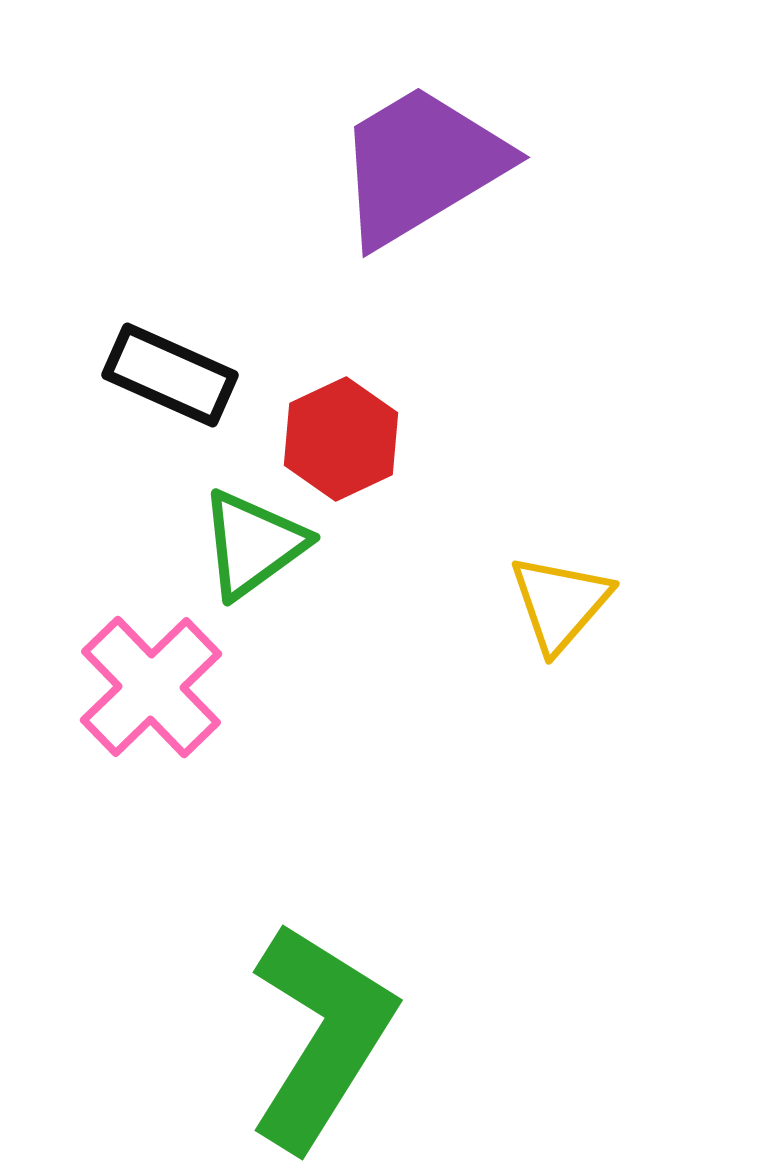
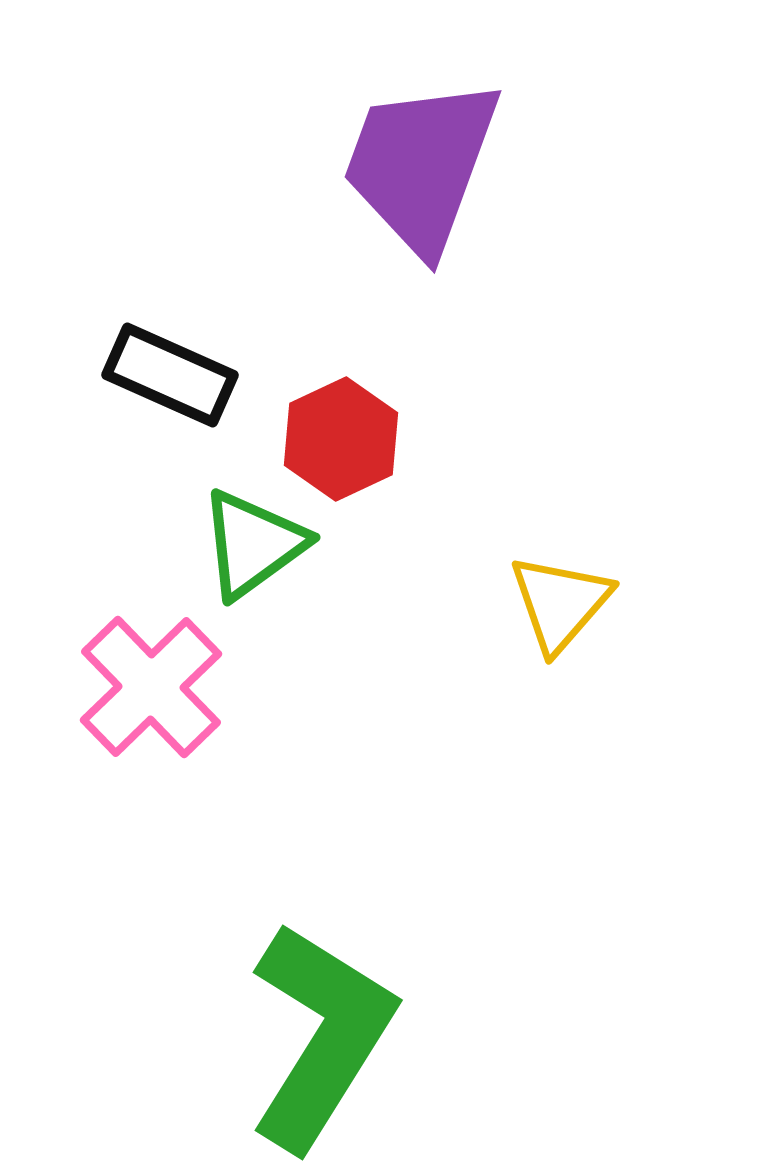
purple trapezoid: rotated 39 degrees counterclockwise
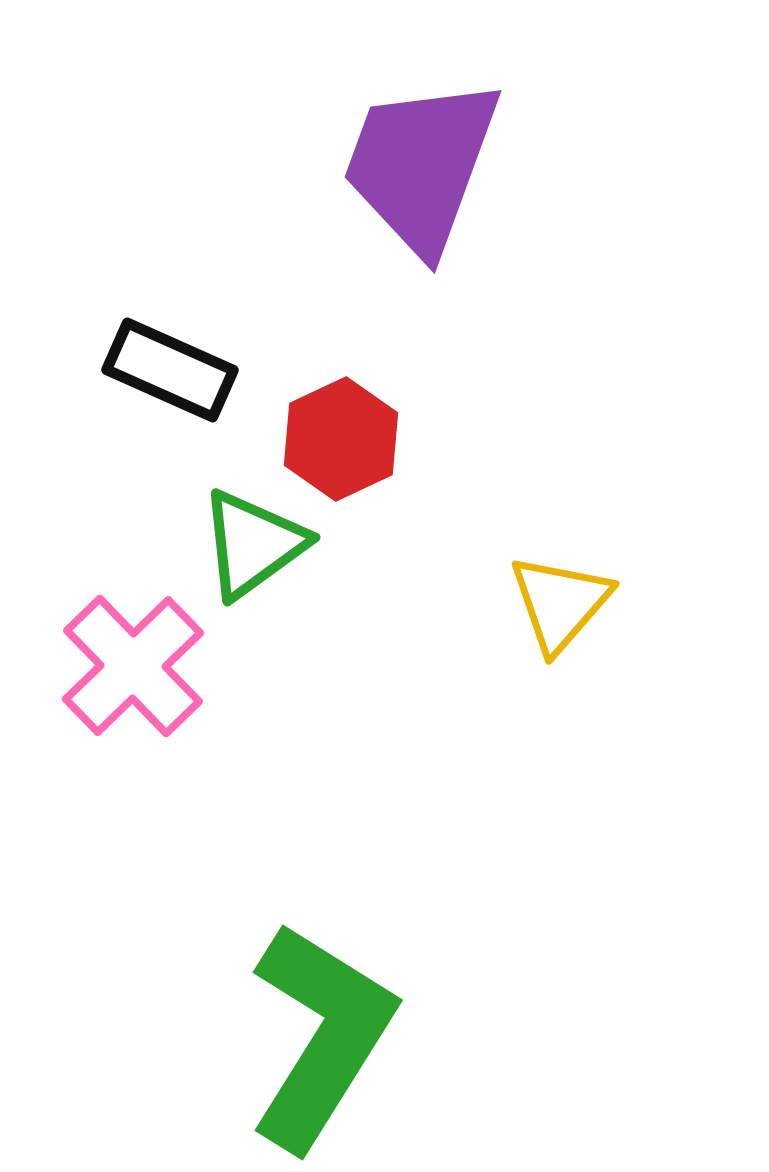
black rectangle: moved 5 px up
pink cross: moved 18 px left, 21 px up
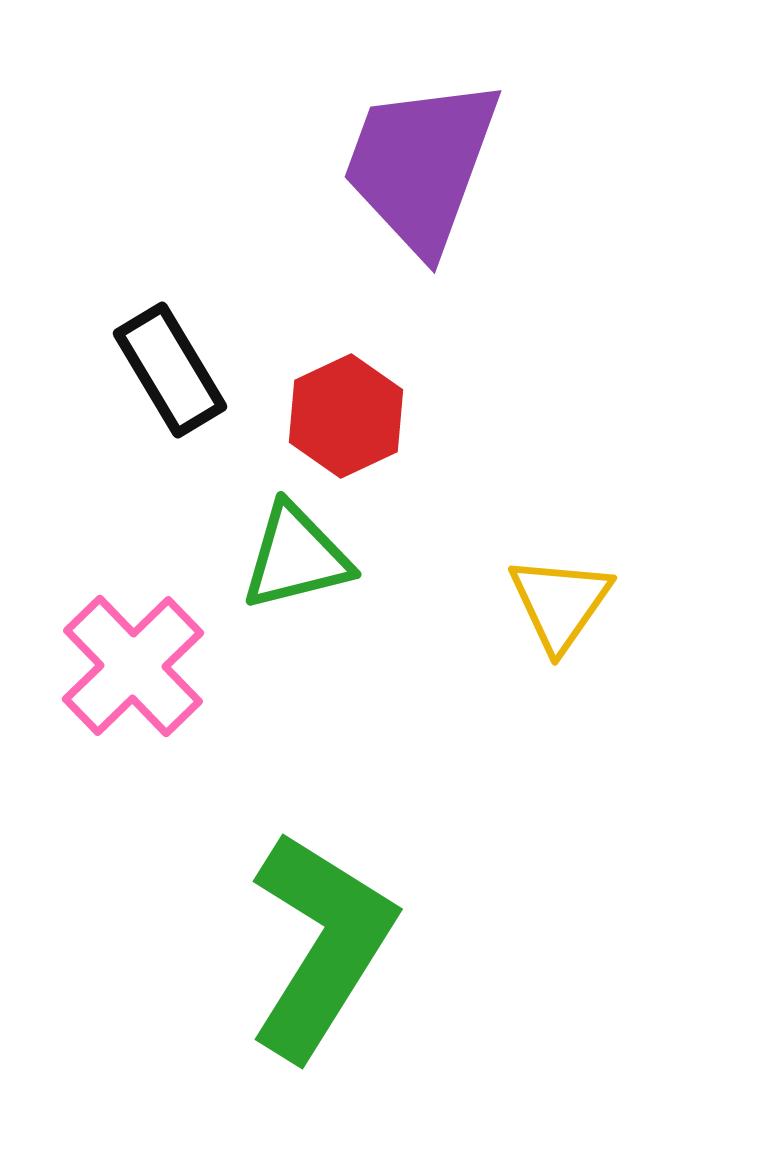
black rectangle: rotated 35 degrees clockwise
red hexagon: moved 5 px right, 23 px up
green triangle: moved 43 px right, 13 px down; rotated 22 degrees clockwise
yellow triangle: rotated 6 degrees counterclockwise
green L-shape: moved 91 px up
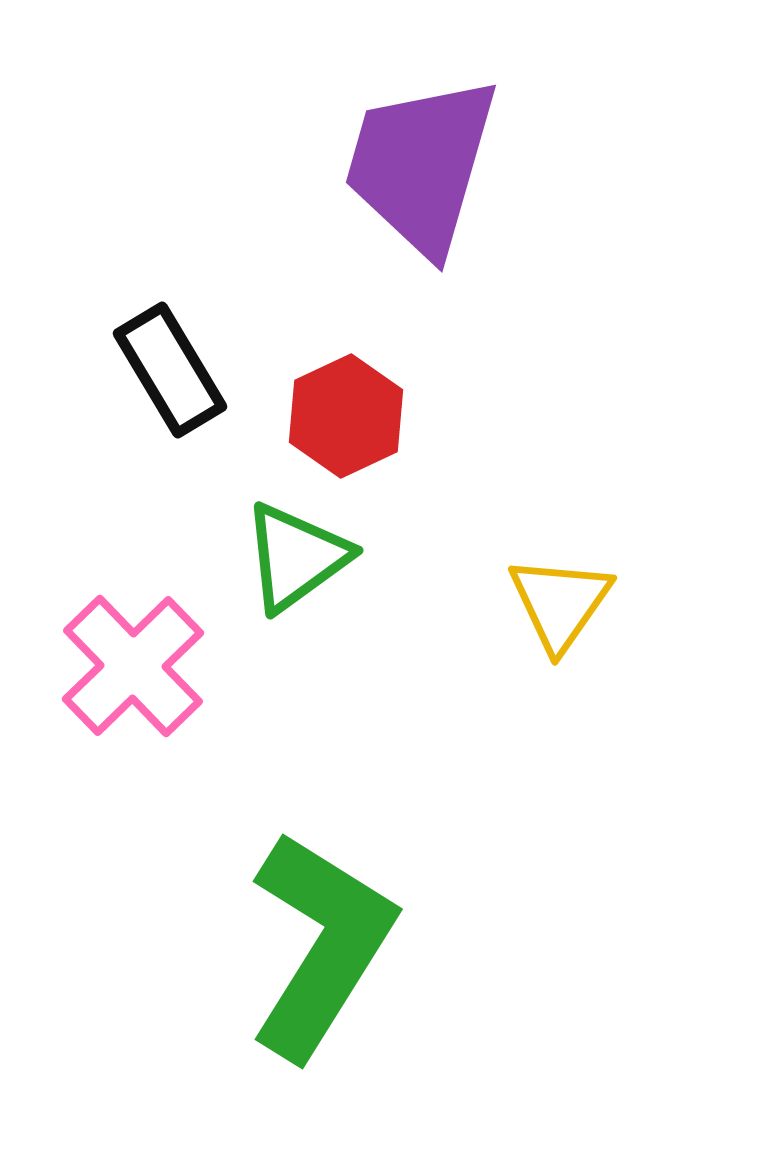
purple trapezoid: rotated 4 degrees counterclockwise
green triangle: rotated 22 degrees counterclockwise
